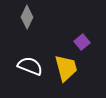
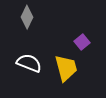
white semicircle: moved 1 px left, 3 px up
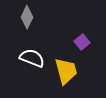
white semicircle: moved 3 px right, 5 px up
yellow trapezoid: moved 3 px down
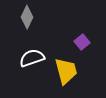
white semicircle: rotated 40 degrees counterclockwise
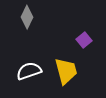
purple square: moved 2 px right, 2 px up
white semicircle: moved 3 px left, 13 px down
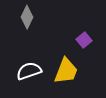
yellow trapezoid: rotated 36 degrees clockwise
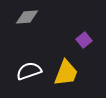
gray diamond: rotated 60 degrees clockwise
yellow trapezoid: moved 2 px down
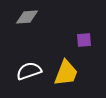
purple square: rotated 35 degrees clockwise
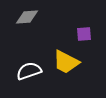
purple square: moved 6 px up
yellow trapezoid: moved 11 px up; rotated 96 degrees clockwise
